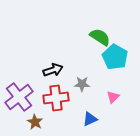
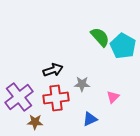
green semicircle: rotated 15 degrees clockwise
cyan pentagon: moved 8 px right, 11 px up
brown star: rotated 28 degrees counterclockwise
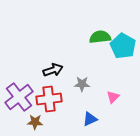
green semicircle: rotated 55 degrees counterclockwise
red cross: moved 7 px left, 1 px down
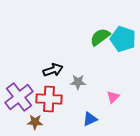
green semicircle: rotated 30 degrees counterclockwise
cyan pentagon: moved 7 px up; rotated 10 degrees counterclockwise
gray star: moved 4 px left, 2 px up
red cross: rotated 10 degrees clockwise
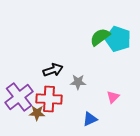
cyan pentagon: moved 5 px left
brown star: moved 2 px right, 9 px up
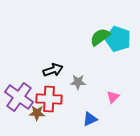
purple cross: rotated 16 degrees counterclockwise
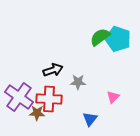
blue triangle: rotated 28 degrees counterclockwise
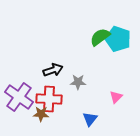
pink triangle: moved 3 px right
brown star: moved 4 px right, 1 px down
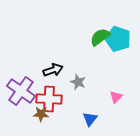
gray star: rotated 21 degrees clockwise
purple cross: moved 2 px right, 6 px up
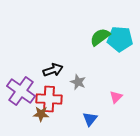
cyan pentagon: moved 2 px right; rotated 15 degrees counterclockwise
